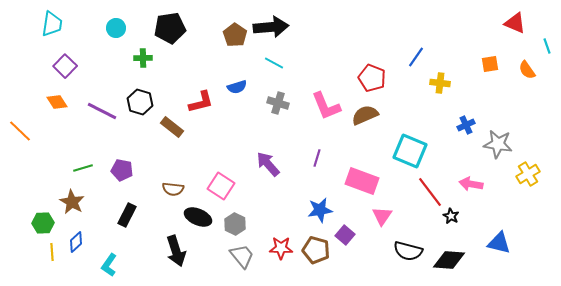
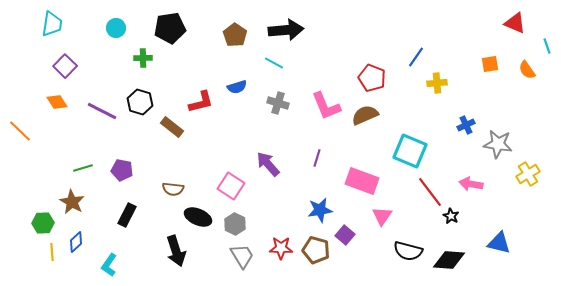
black arrow at (271, 27): moved 15 px right, 3 px down
yellow cross at (440, 83): moved 3 px left; rotated 12 degrees counterclockwise
pink square at (221, 186): moved 10 px right
gray trapezoid at (242, 256): rotated 8 degrees clockwise
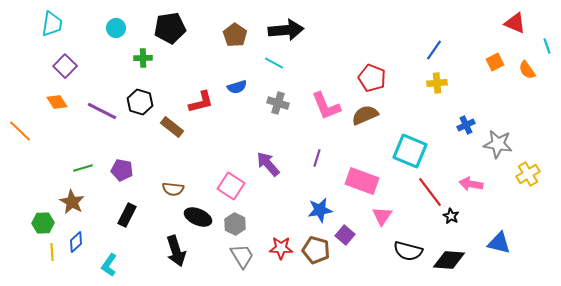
blue line at (416, 57): moved 18 px right, 7 px up
orange square at (490, 64): moved 5 px right, 2 px up; rotated 18 degrees counterclockwise
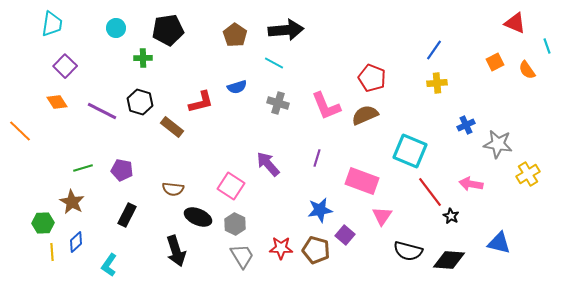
black pentagon at (170, 28): moved 2 px left, 2 px down
